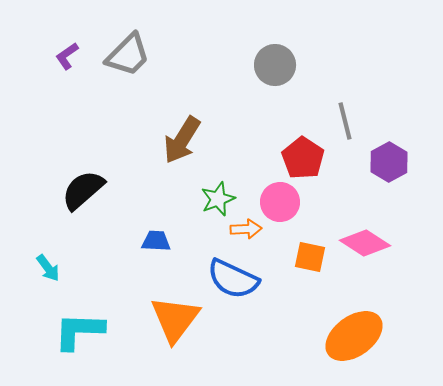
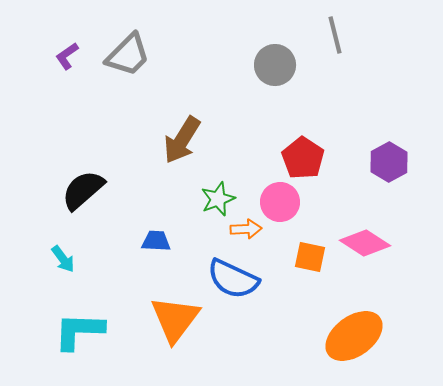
gray line: moved 10 px left, 86 px up
cyan arrow: moved 15 px right, 9 px up
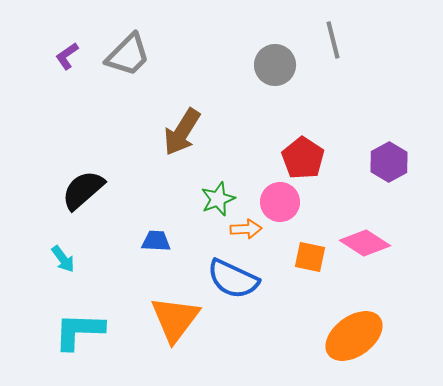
gray line: moved 2 px left, 5 px down
brown arrow: moved 8 px up
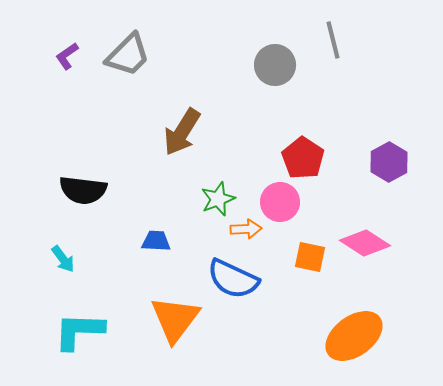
black semicircle: rotated 132 degrees counterclockwise
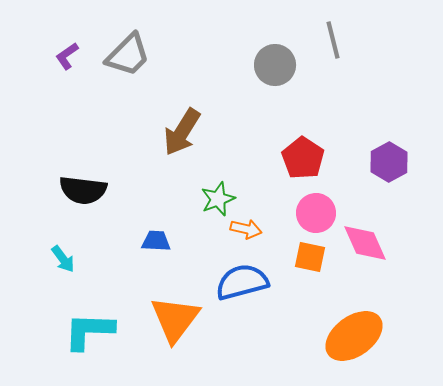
pink circle: moved 36 px right, 11 px down
orange arrow: rotated 16 degrees clockwise
pink diamond: rotated 33 degrees clockwise
blue semicircle: moved 9 px right, 3 px down; rotated 140 degrees clockwise
cyan L-shape: moved 10 px right
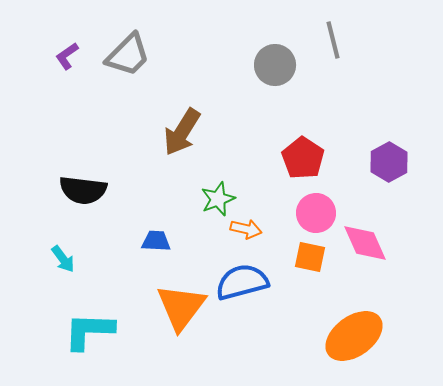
orange triangle: moved 6 px right, 12 px up
